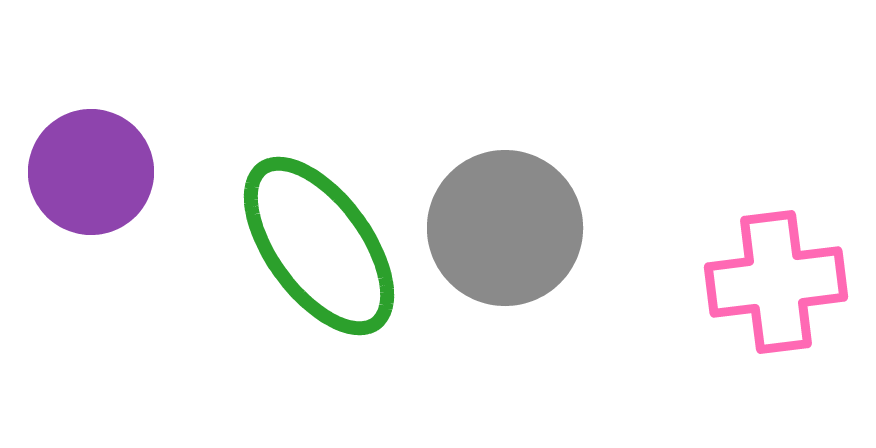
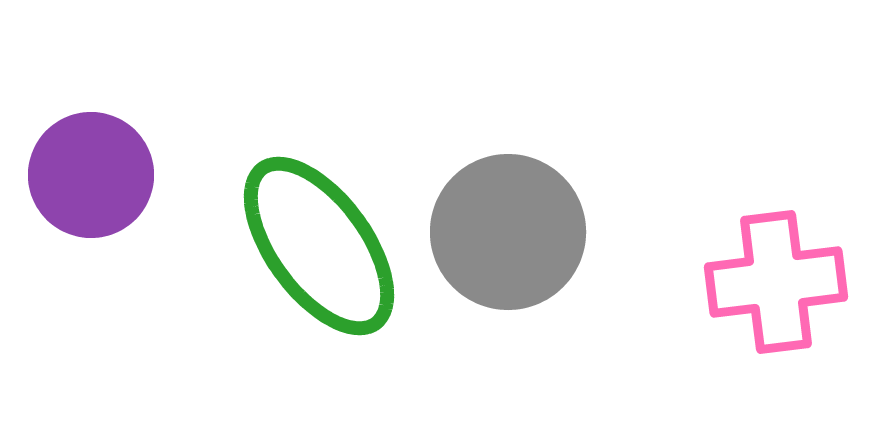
purple circle: moved 3 px down
gray circle: moved 3 px right, 4 px down
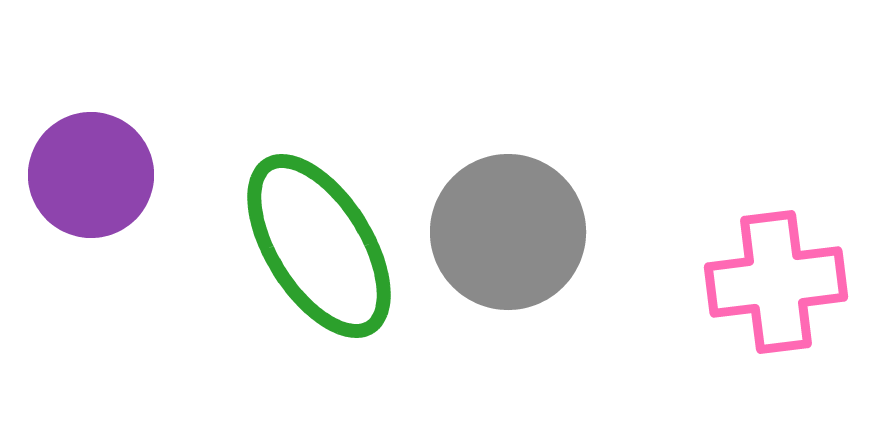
green ellipse: rotated 4 degrees clockwise
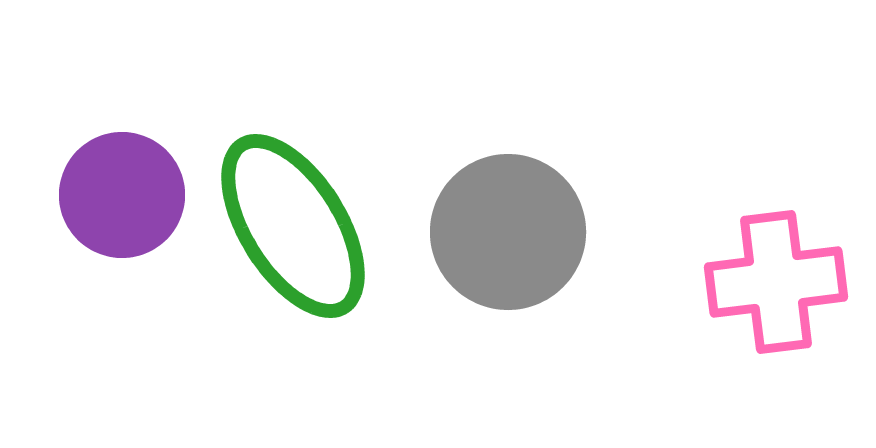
purple circle: moved 31 px right, 20 px down
green ellipse: moved 26 px left, 20 px up
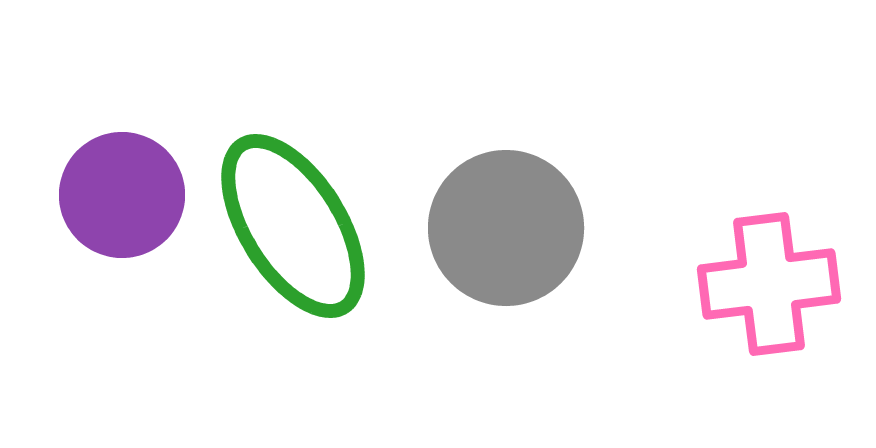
gray circle: moved 2 px left, 4 px up
pink cross: moved 7 px left, 2 px down
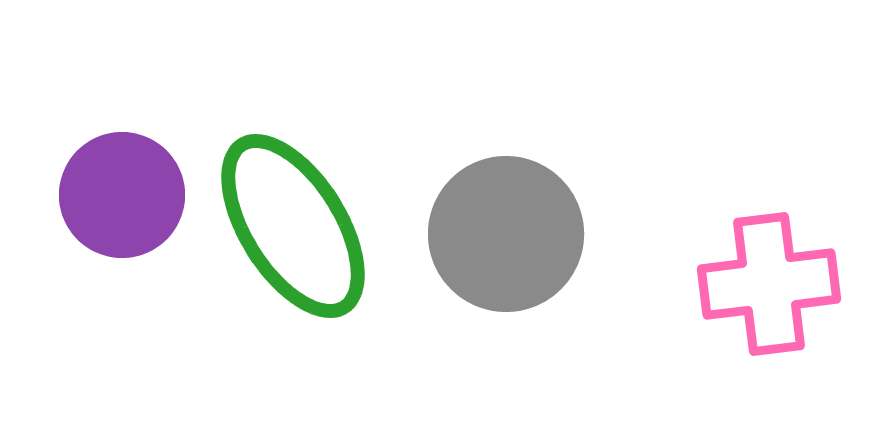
gray circle: moved 6 px down
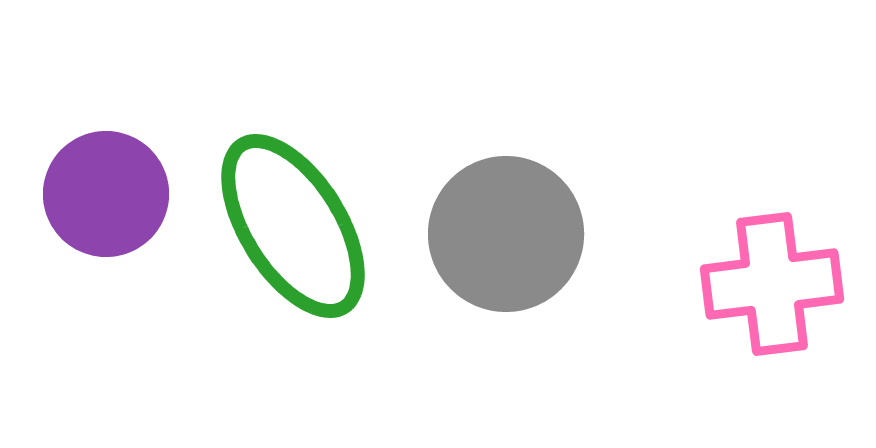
purple circle: moved 16 px left, 1 px up
pink cross: moved 3 px right
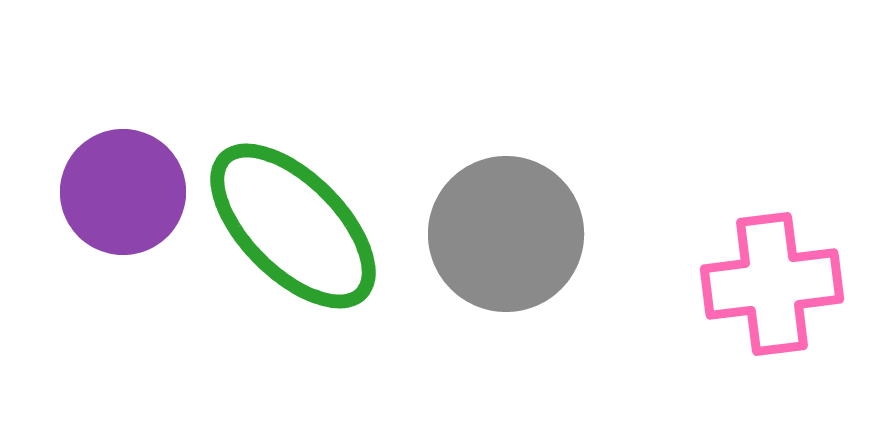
purple circle: moved 17 px right, 2 px up
green ellipse: rotated 13 degrees counterclockwise
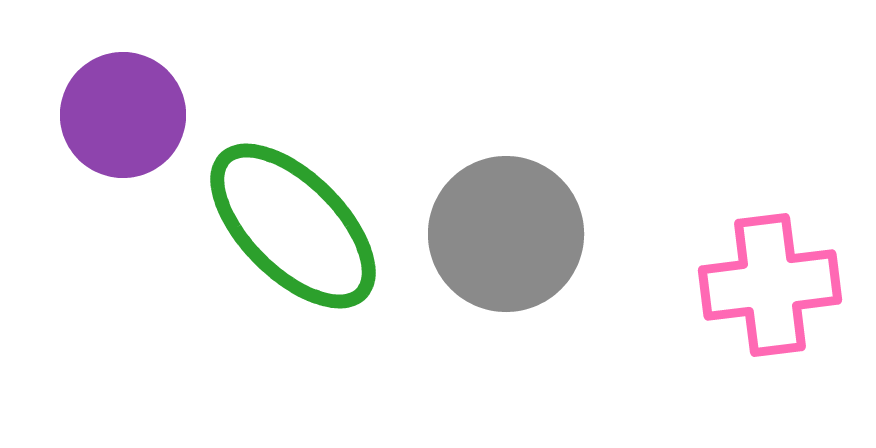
purple circle: moved 77 px up
pink cross: moved 2 px left, 1 px down
